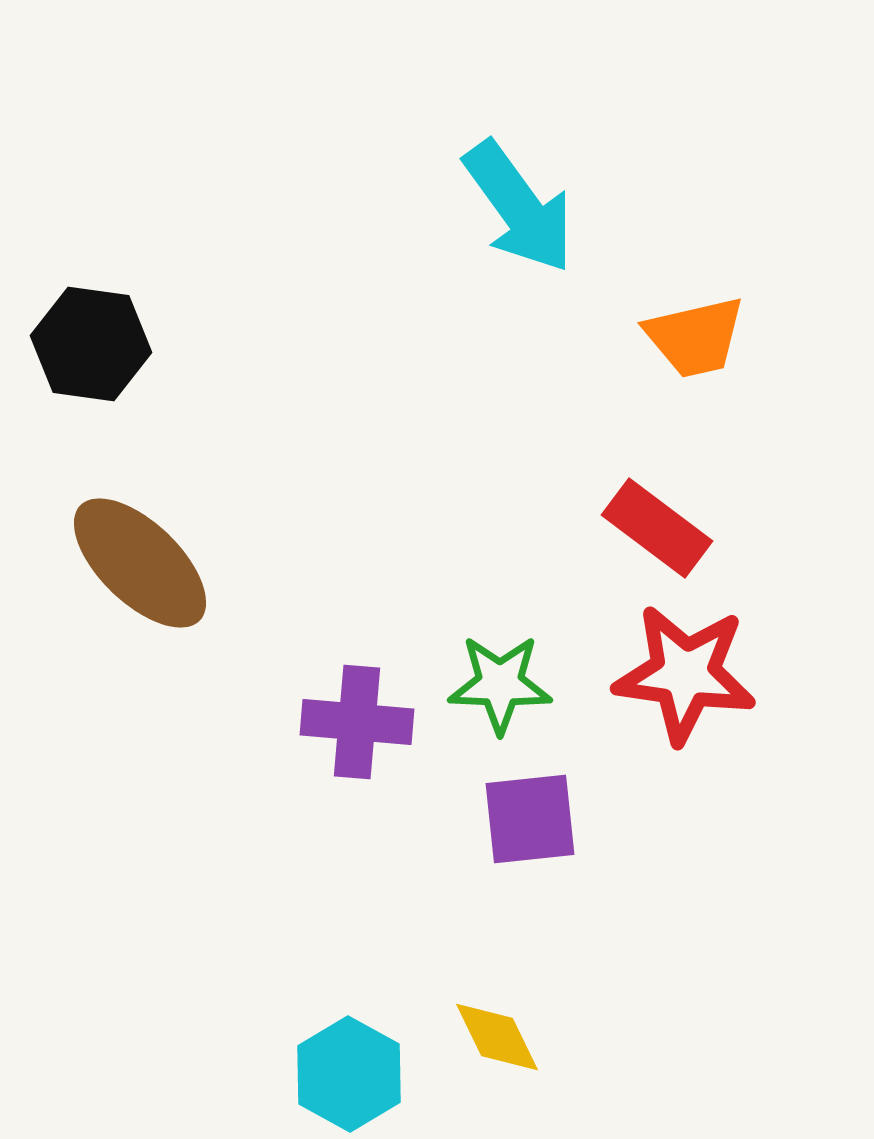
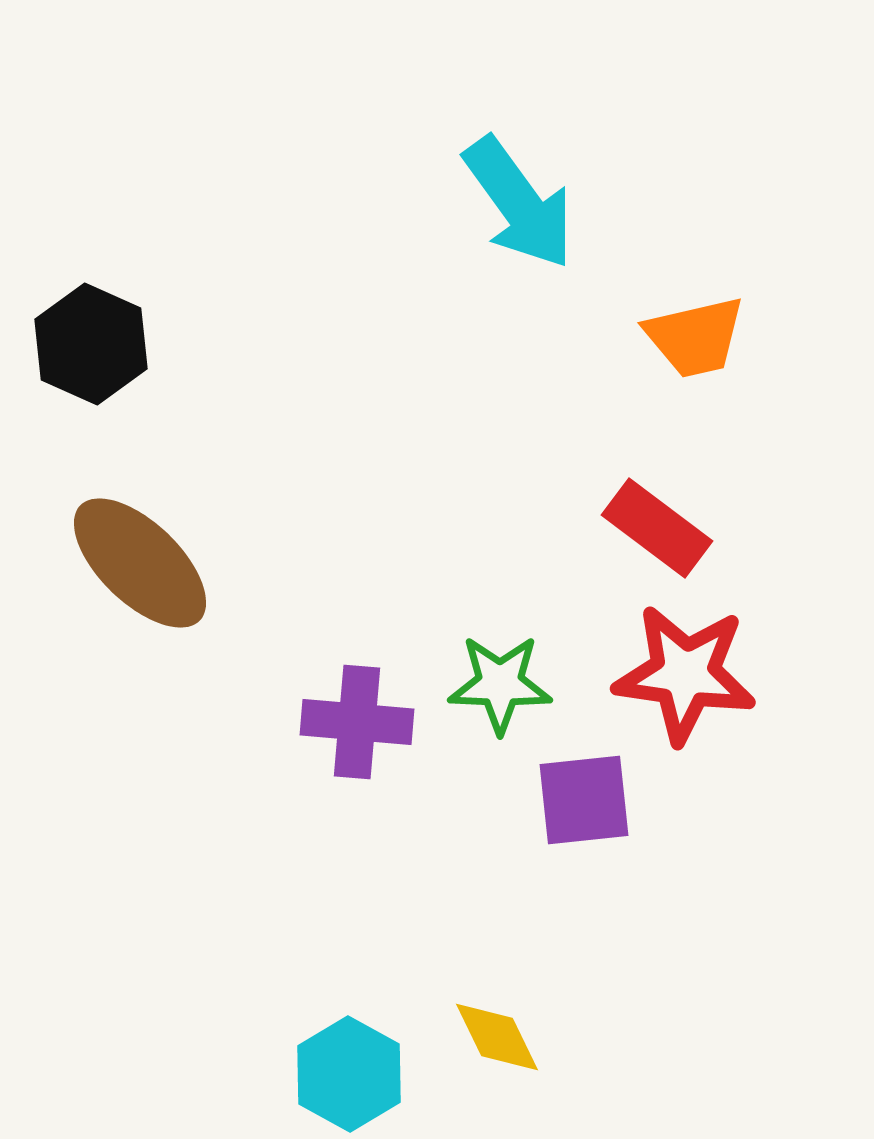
cyan arrow: moved 4 px up
black hexagon: rotated 16 degrees clockwise
purple square: moved 54 px right, 19 px up
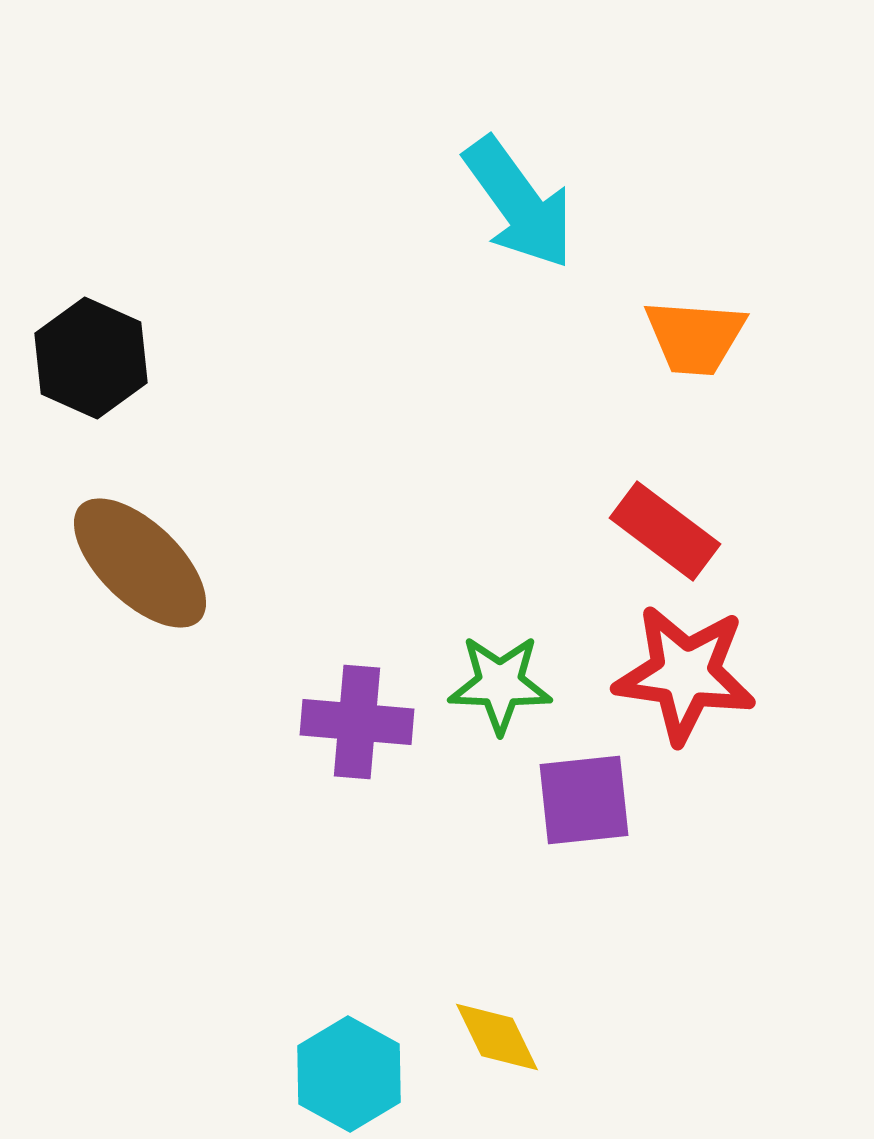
orange trapezoid: rotated 17 degrees clockwise
black hexagon: moved 14 px down
red rectangle: moved 8 px right, 3 px down
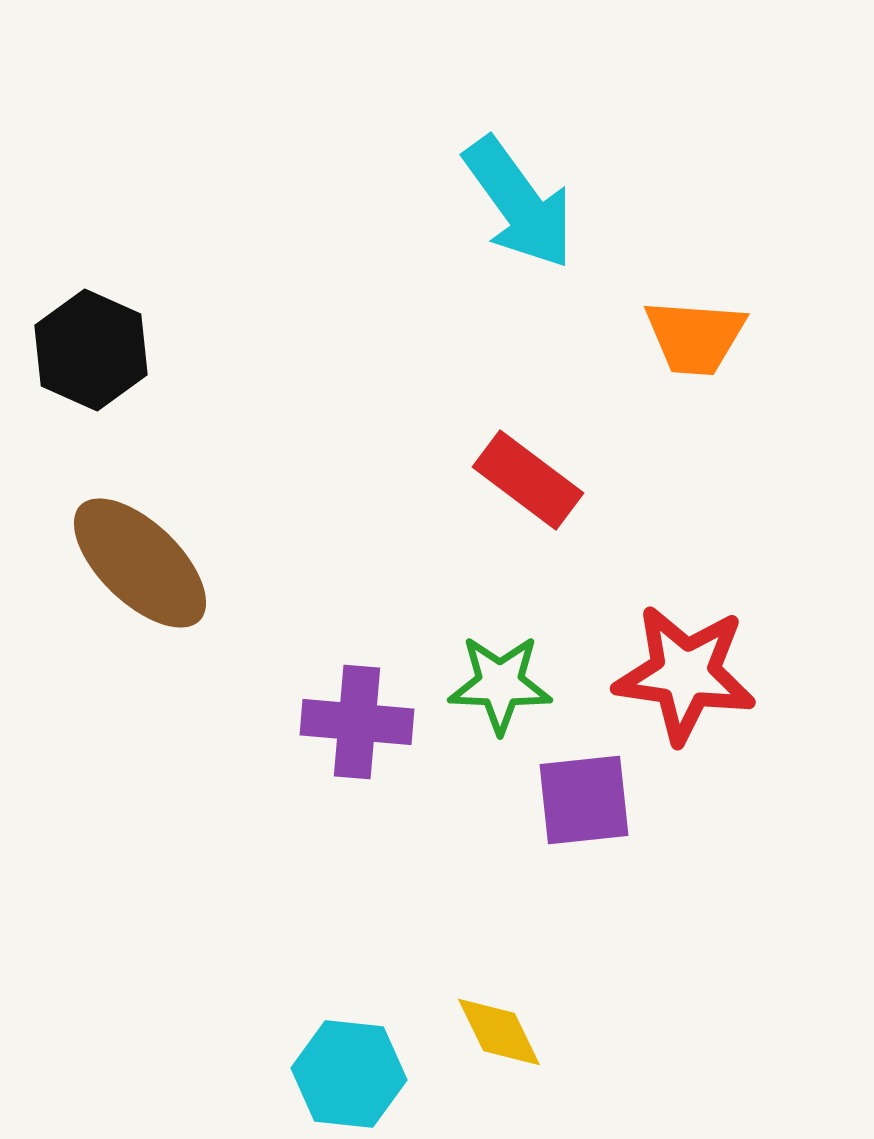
black hexagon: moved 8 px up
red rectangle: moved 137 px left, 51 px up
yellow diamond: moved 2 px right, 5 px up
cyan hexagon: rotated 23 degrees counterclockwise
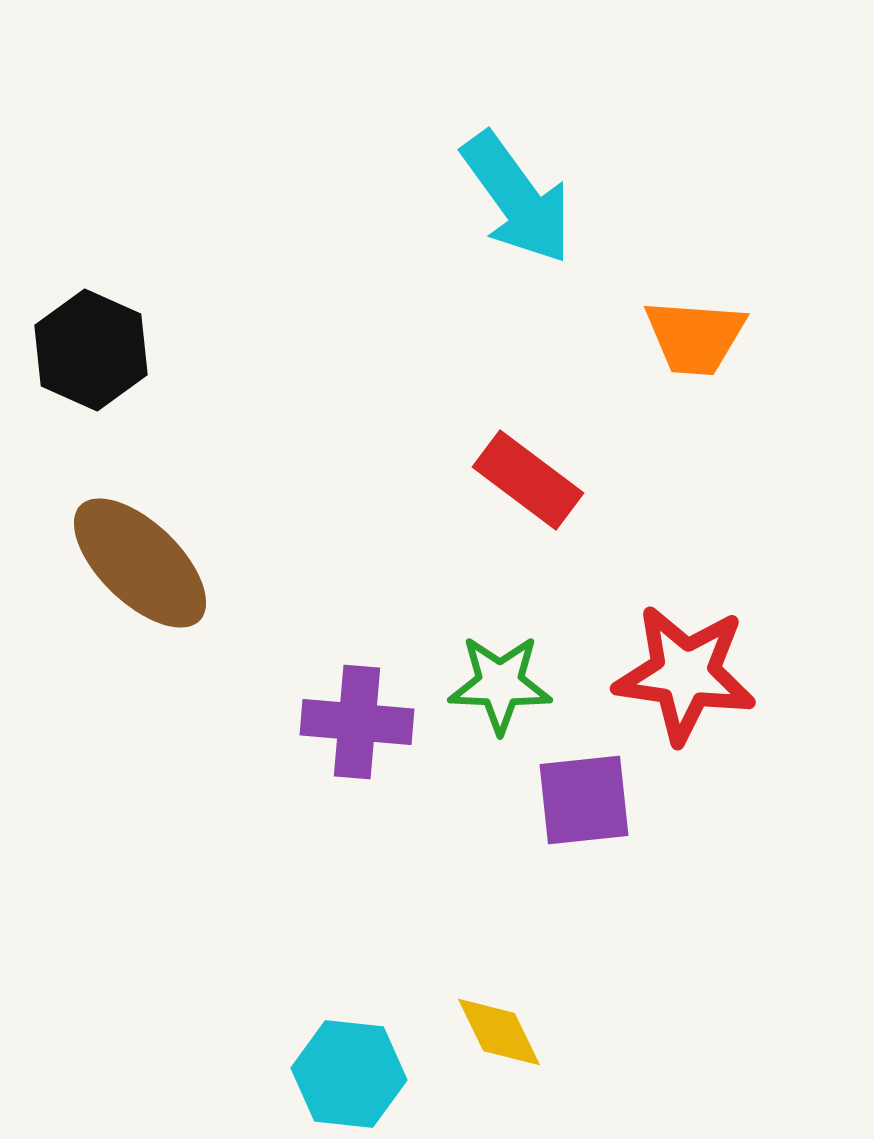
cyan arrow: moved 2 px left, 5 px up
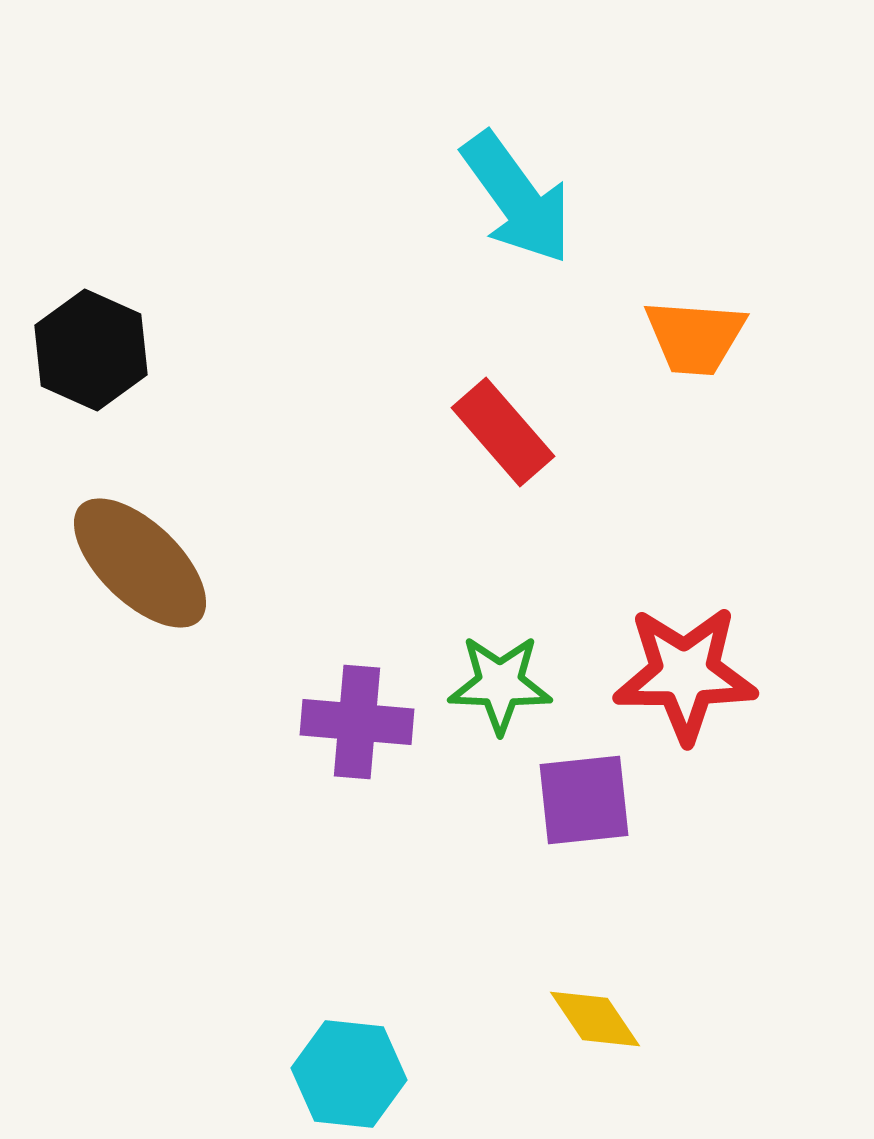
red rectangle: moved 25 px left, 48 px up; rotated 12 degrees clockwise
red star: rotated 8 degrees counterclockwise
yellow diamond: moved 96 px right, 13 px up; rotated 8 degrees counterclockwise
